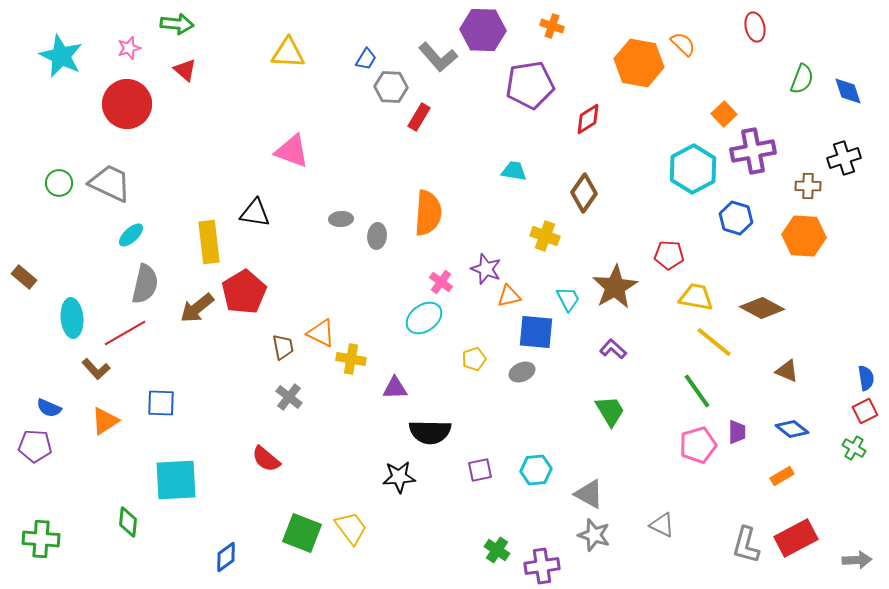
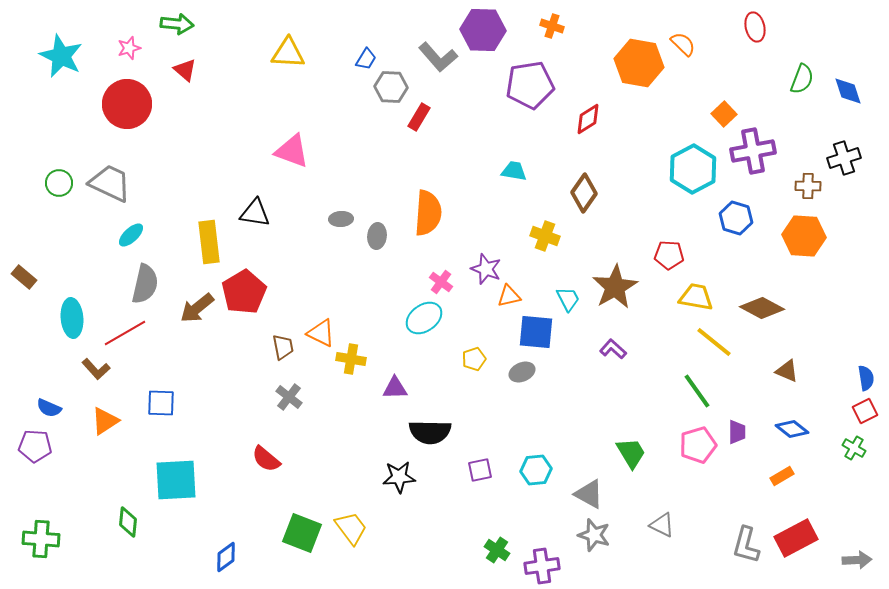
green trapezoid at (610, 411): moved 21 px right, 42 px down
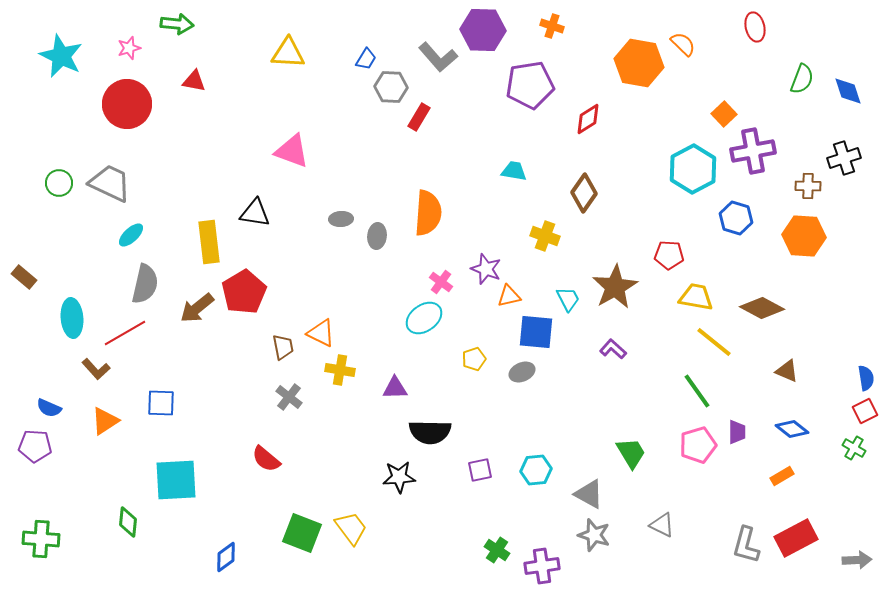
red triangle at (185, 70): moved 9 px right, 11 px down; rotated 30 degrees counterclockwise
yellow cross at (351, 359): moved 11 px left, 11 px down
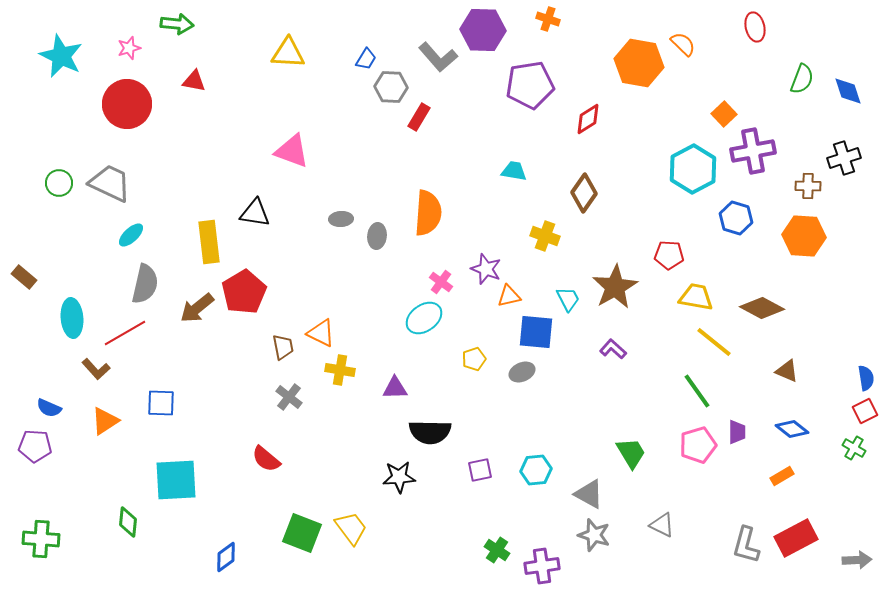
orange cross at (552, 26): moved 4 px left, 7 px up
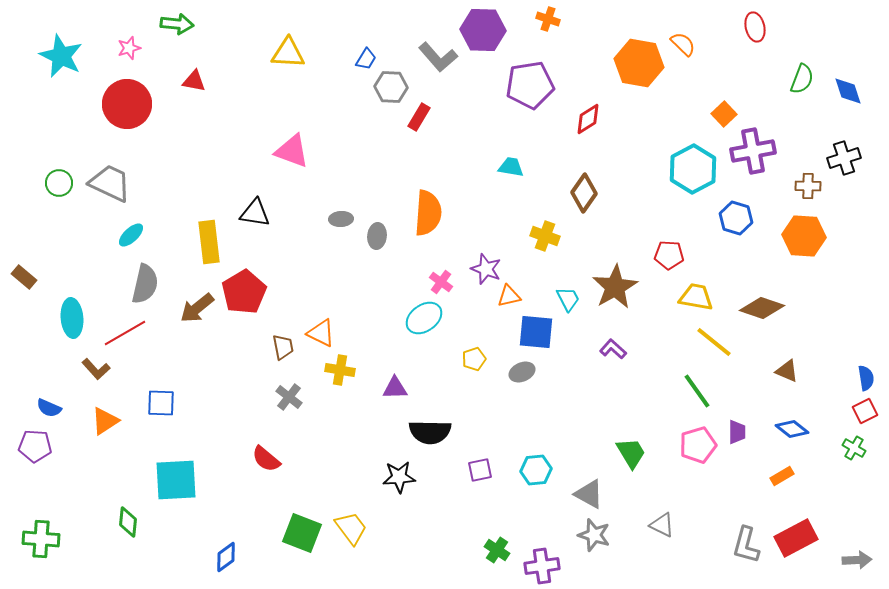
cyan trapezoid at (514, 171): moved 3 px left, 4 px up
brown diamond at (762, 308): rotated 9 degrees counterclockwise
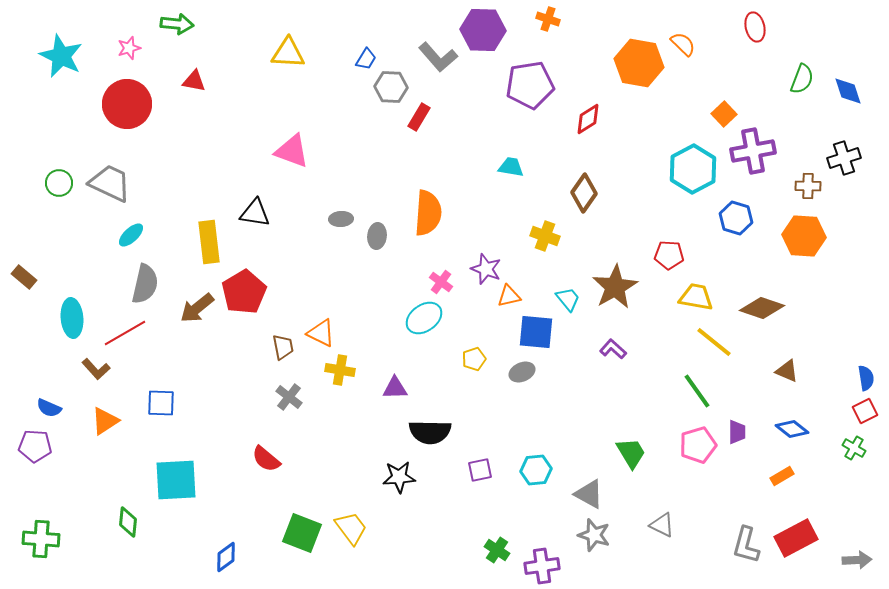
cyan trapezoid at (568, 299): rotated 12 degrees counterclockwise
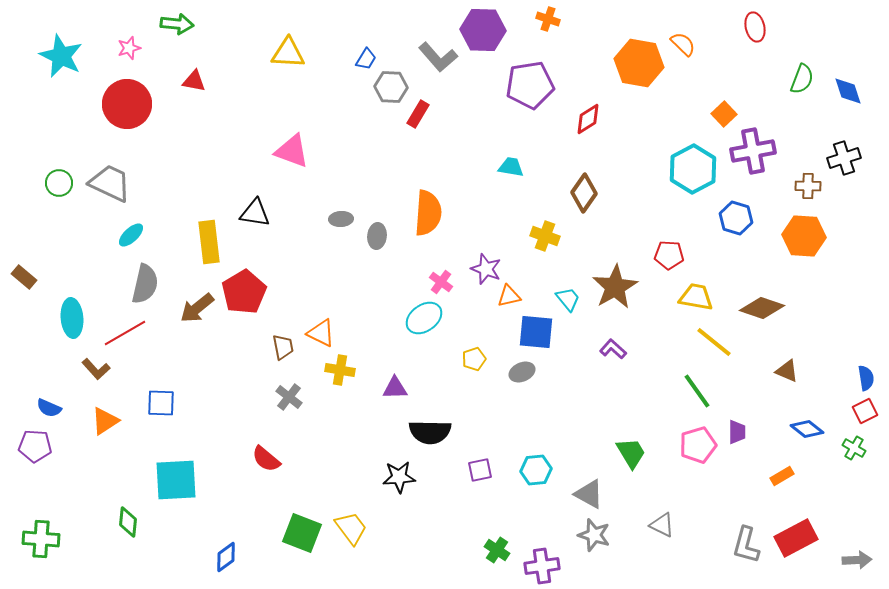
red rectangle at (419, 117): moved 1 px left, 3 px up
blue diamond at (792, 429): moved 15 px right
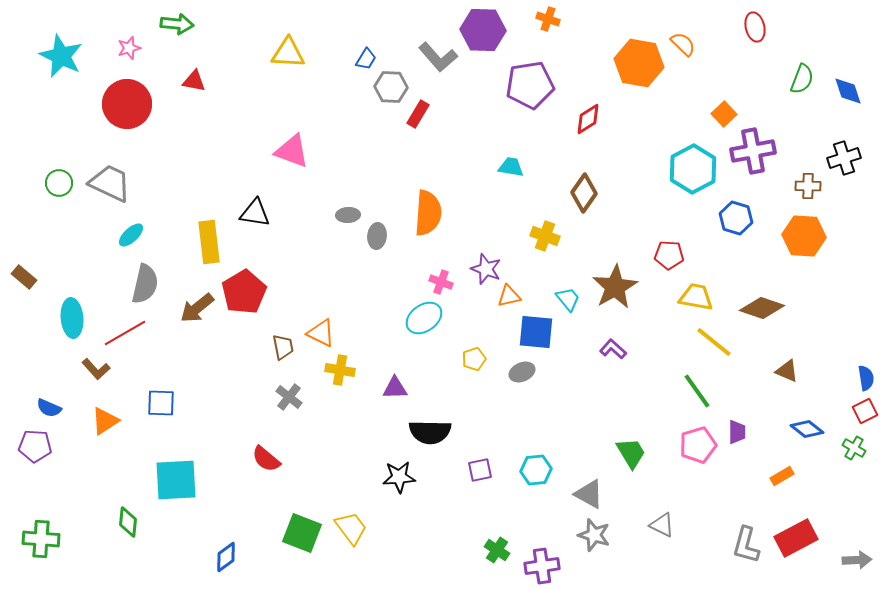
gray ellipse at (341, 219): moved 7 px right, 4 px up
pink cross at (441, 282): rotated 15 degrees counterclockwise
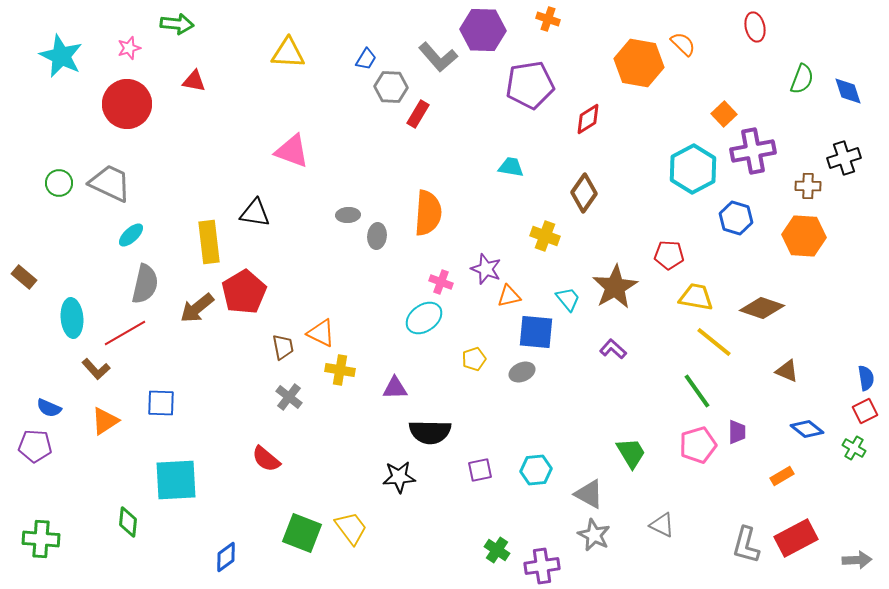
gray star at (594, 535): rotated 8 degrees clockwise
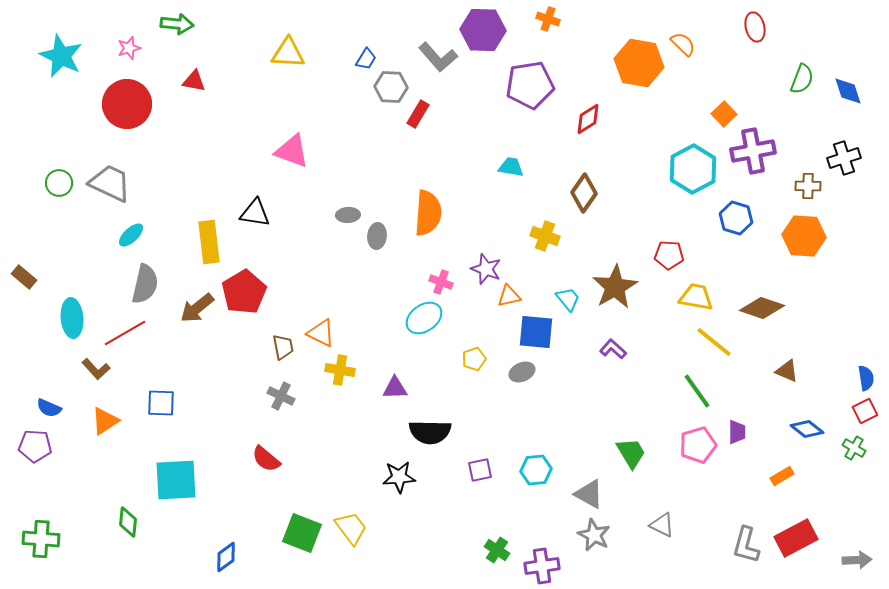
gray cross at (289, 397): moved 8 px left, 1 px up; rotated 12 degrees counterclockwise
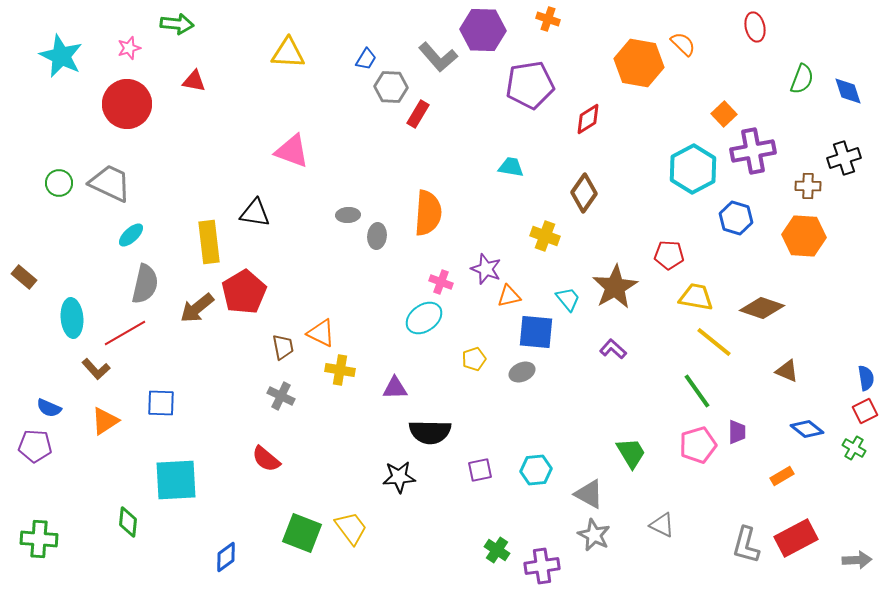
green cross at (41, 539): moved 2 px left
